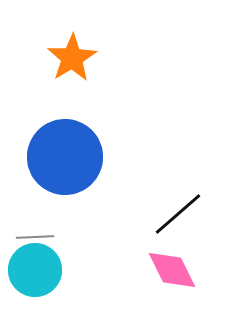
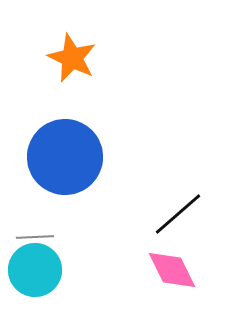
orange star: rotated 15 degrees counterclockwise
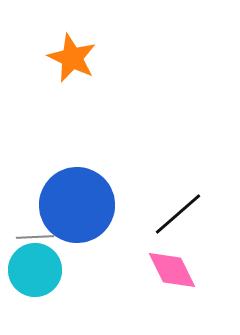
blue circle: moved 12 px right, 48 px down
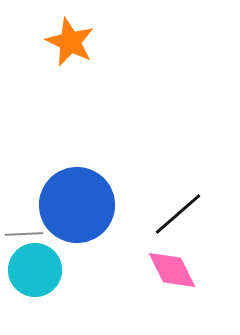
orange star: moved 2 px left, 16 px up
gray line: moved 11 px left, 3 px up
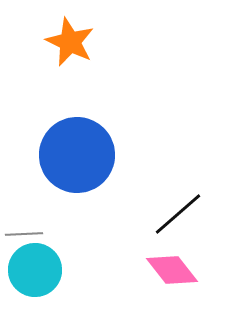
blue circle: moved 50 px up
pink diamond: rotated 12 degrees counterclockwise
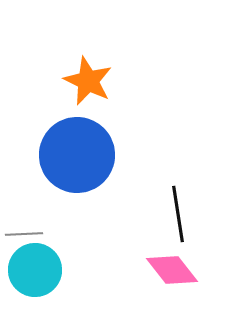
orange star: moved 18 px right, 39 px down
black line: rotated 58 degrees counterclockwise
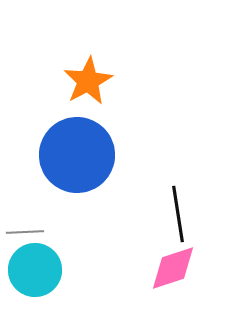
orange star: rotated 18 degrees clockwise
gray line: moved 1 px right, 2 px up
pink diamond: moved 1 px right, 2 px up; rotated 70 degrees counterclockwise
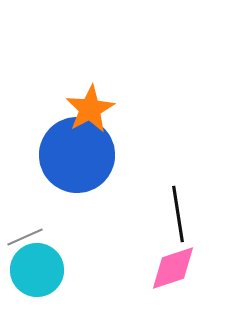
orange star: moved 2 px right, 28 px down
gray line: moved 5 px down; rotated 21 degrees counterclockwise
cyan circle: moved 2 px right
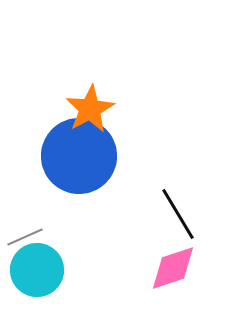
blue circle: moved 2 px right, 1 px down
black line: rotated 22 degrees counterclockwise
